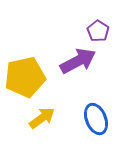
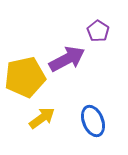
purple arrow: moved 11 px left, 2 px up
blue ellipse: moved 3 px left, 2 px down
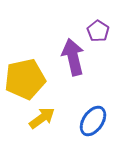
purple arrow: moved 6 px right, 2 px up; rotated 75 degrees counterclockwise
yellow pentagon: moved 2 px down
blue ellipse: rotated 56 degrees clockwise
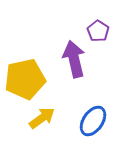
purple arrow: moved 1 px right, 2 px down
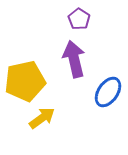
purple pentagon: moved 19 px left, 12 px up
yellow pentagon: moved 2 px down
blue ellipse: moved 15 px right, 29 px up
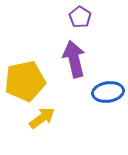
purple pentagon: moved 1 px right, 2 px up
blue ellipse: rotated 48 degrees clockwise
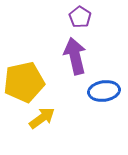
purple arrow: moved 1 px right, 3 px up
yellow pentagon: moved 1 px left, 1 px down
blue ellipse: moved 4 px left, 1 px up
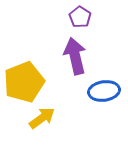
yellow pentagon: rotated 9 degrees counterclockwise
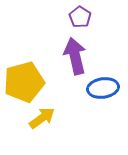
yellow pentagon: rotated 6 degrees clockwise
blue ellipse: moved 1 px left, 3 px up
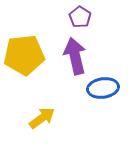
yellow pentagon: moved 27 px up; rotated 9 degrees clockwise
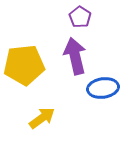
yellow pentagon: moved 10 px down
